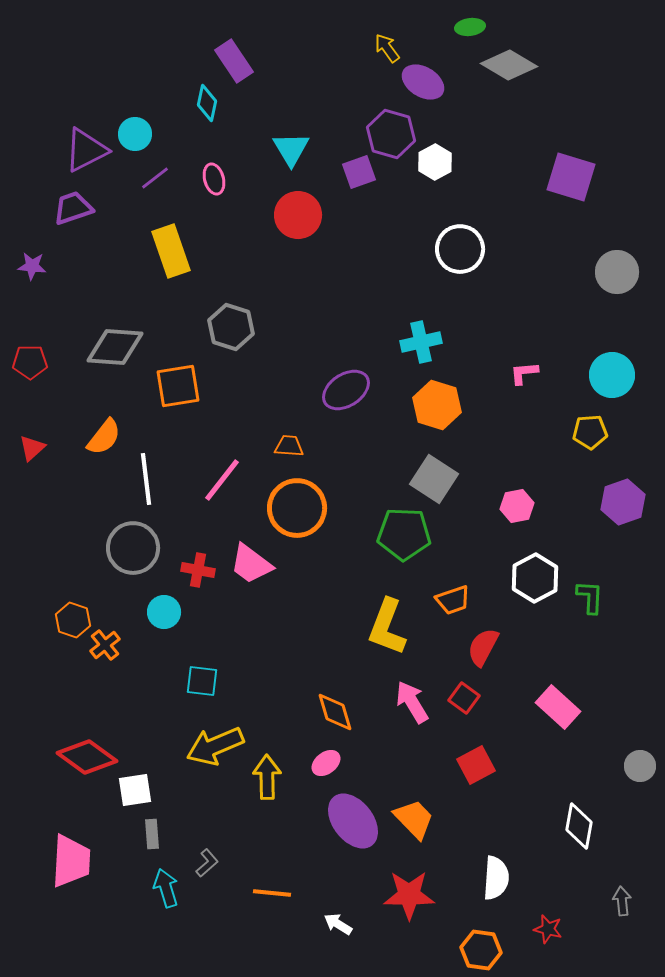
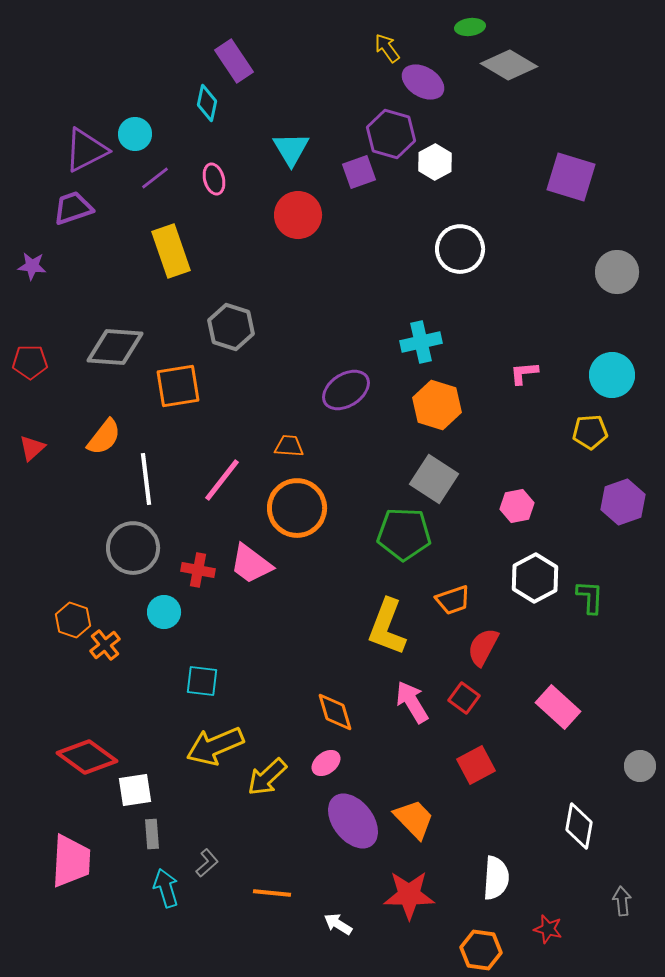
yellow arrow at (267, 777): rotated 132 degrees counterclockwise
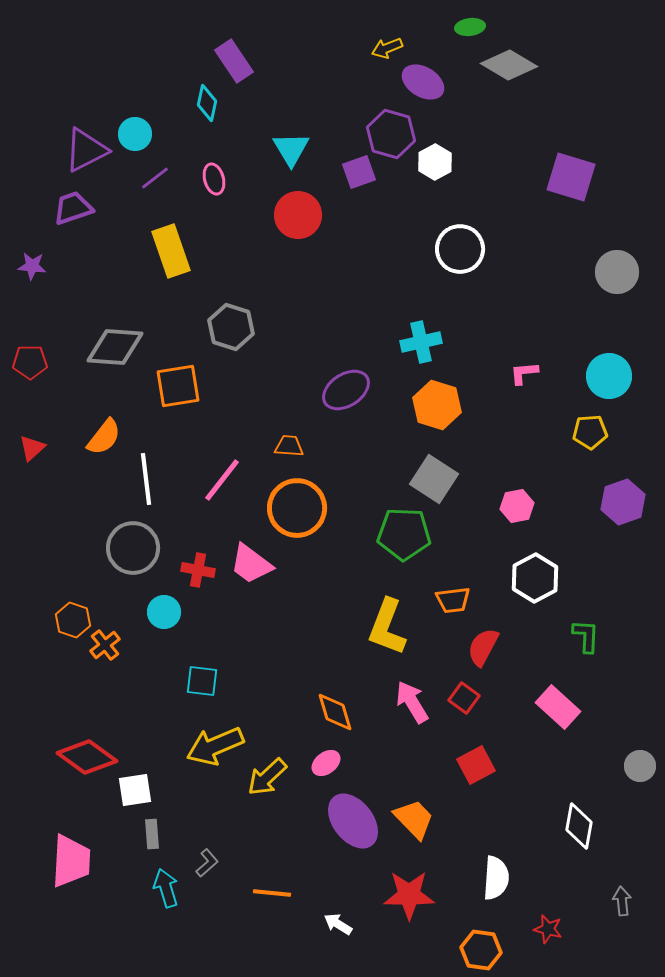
yellow arrow at (387, 48): rotated 76 degrees counterclockwise
cyan circle at (612, 375): moved 3 px left, 1 px down
green L-shape at (590, 597): moved 4 px left, 39 px down
orange trapezoid at (453, 600): rotated 12 degrees clockwise
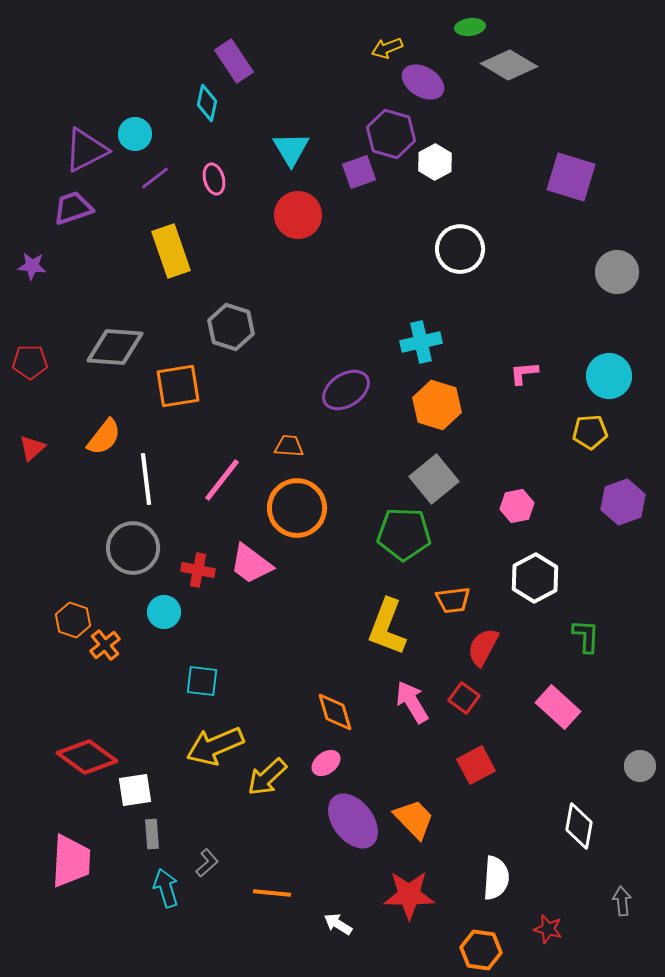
gray square at (434, 479): rotated 18 degrees clockwise
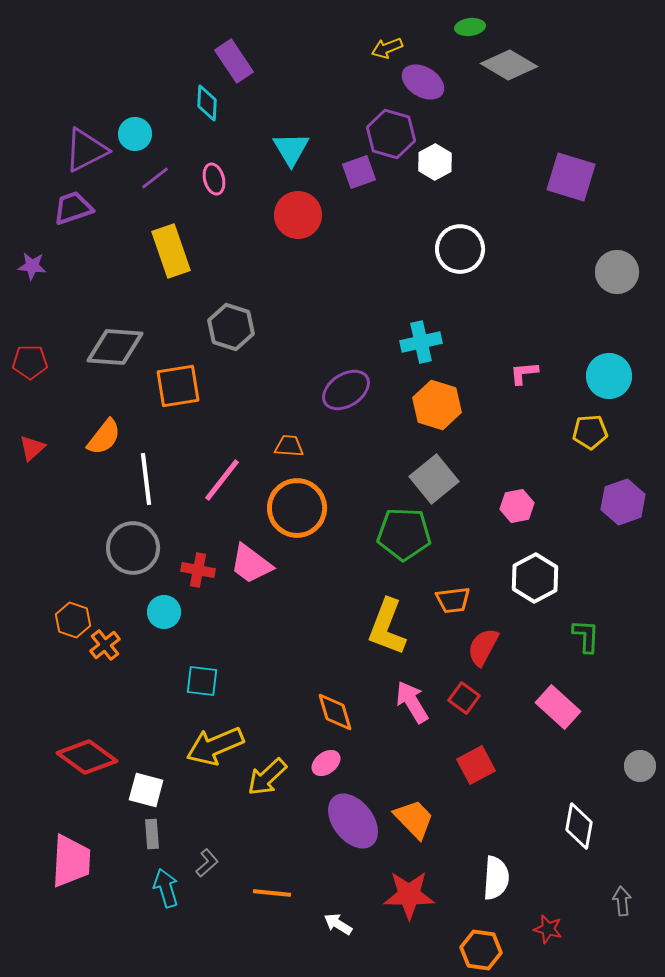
cyan diamond at (207, 103): rotated 9 degrees counterclockwise
white square at (135, 790): moved 11 px right; rotated 24 degrees clockwise
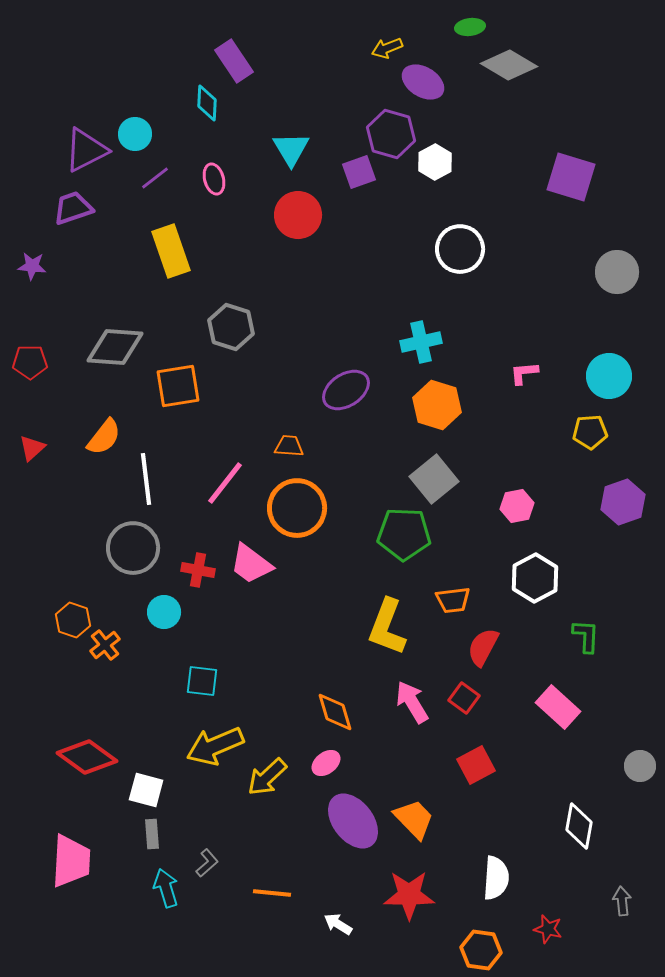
pink line at (222, 480): moved 3 px right, 3 px down
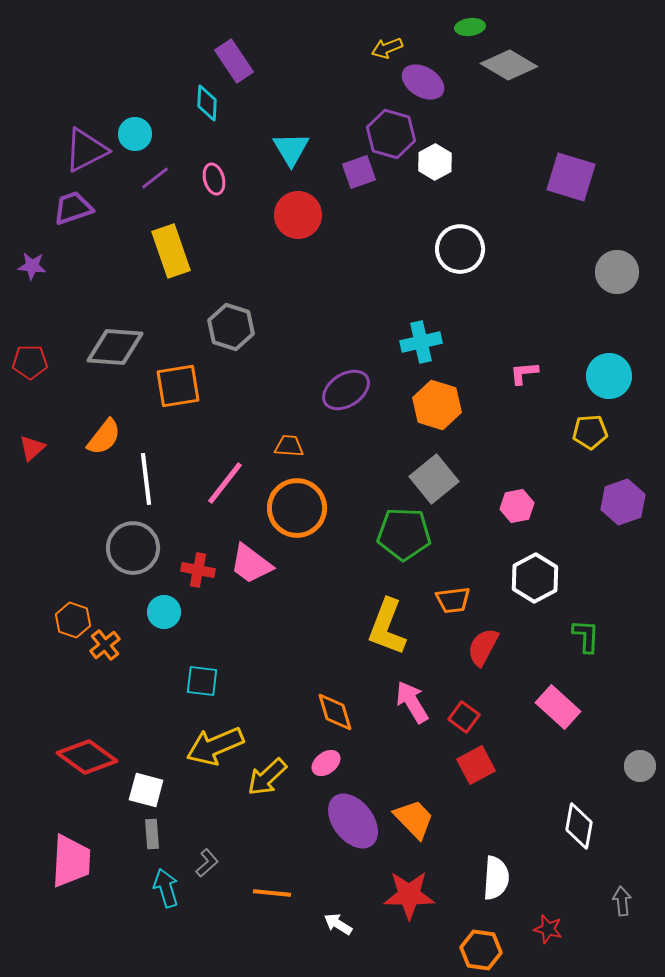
red square at (464, 698): moved 19 px down
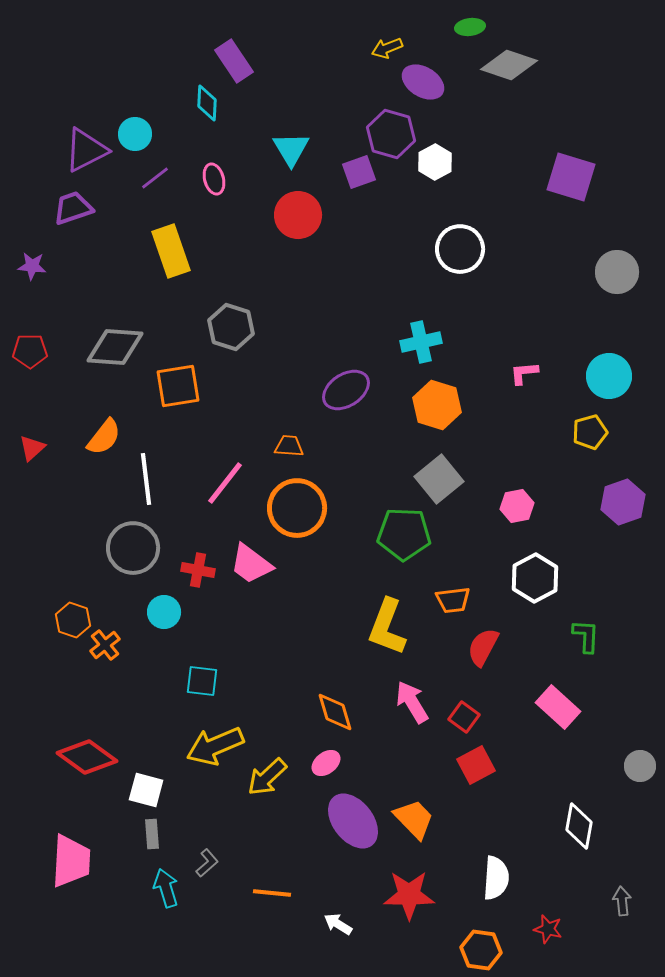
gray diamond at (509, 65): rotated 12 degrees counterclockwise
red pentagon at (30, 362): moved 11 px up
yellow pentagon at (590, 432): rotated 12 degrees counterclockwise
gray square at (434, 479): moved 5 px right
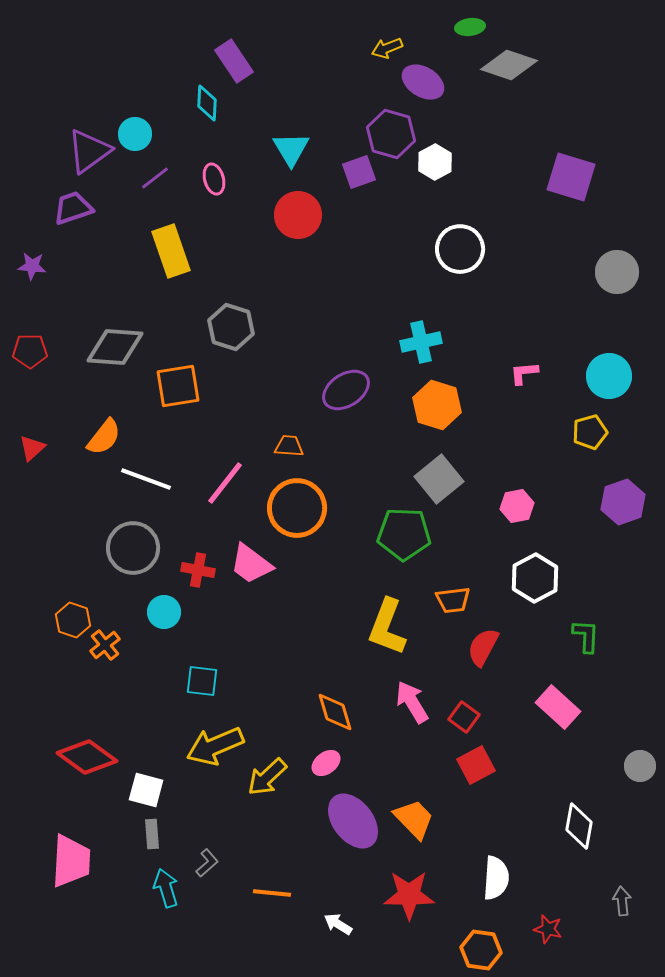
purple triangle at (86, 150): moved 3 px right, 1 px down; rotated 9 degrees counterclockwise
white line at (146, 479): rotated 63 degrees counterclockwise
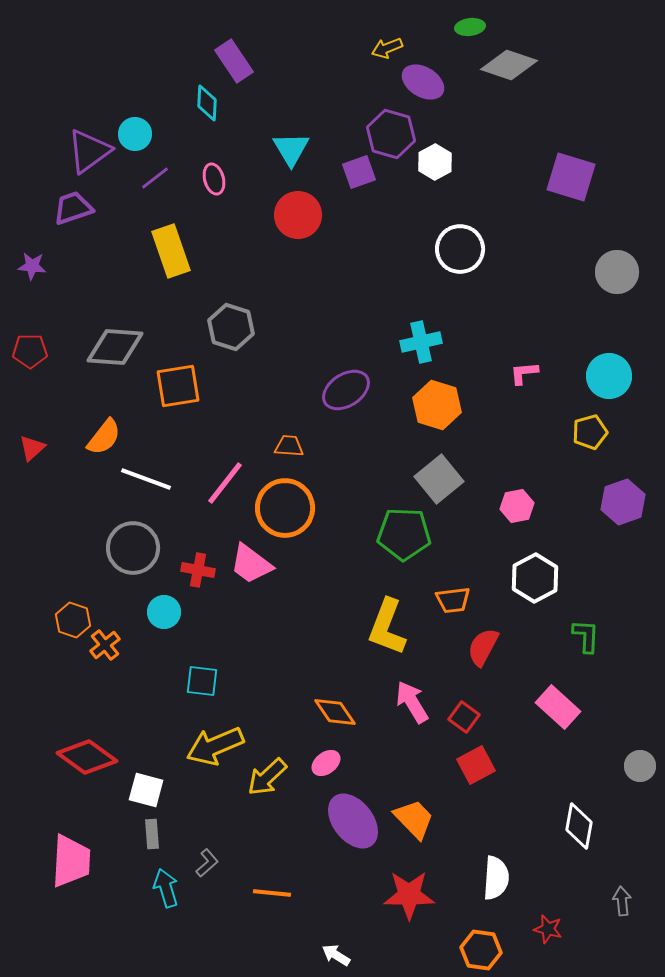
orange circle at (297, 508): moved 12 px left
orange diamond at (335, 712): rotated 18 degrees counterclockwise
white arrow at (338, 924): moved 2 px left, 31 px down
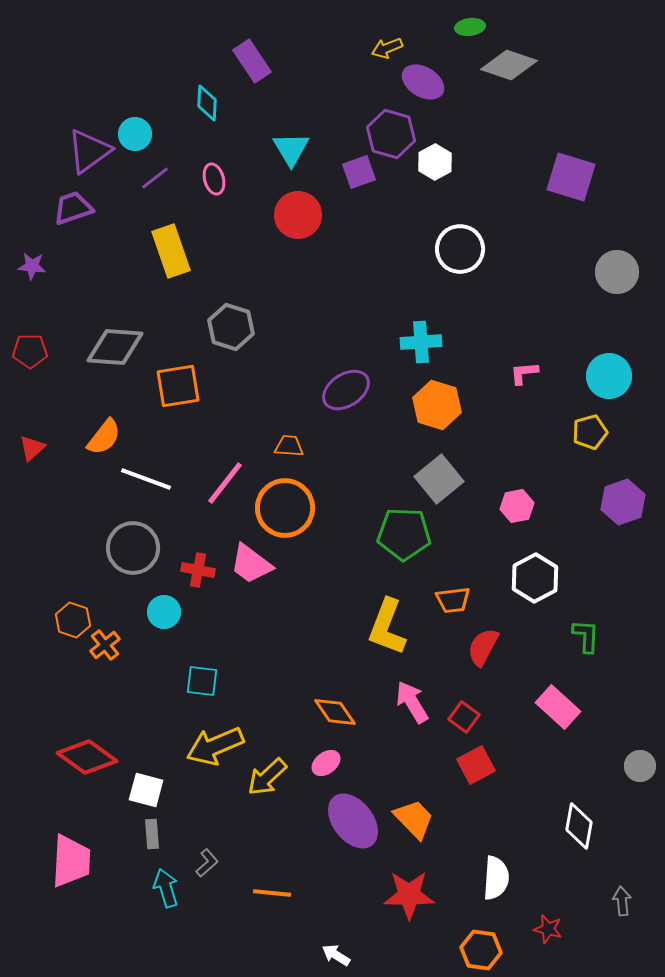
purple rectangle at (234, 61): moved 18 px right
cyan cross at (421, 342): rotated 9 degrees clockwise
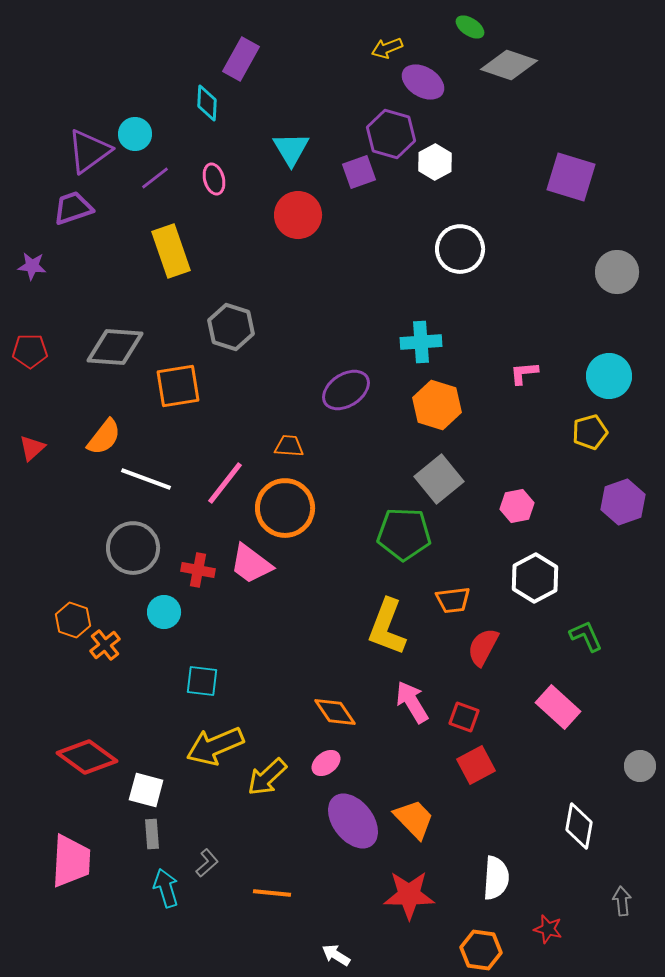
green ellipse at (470, 27): rotated 40 degrees clockwise
purple rectangle at (252, 61): moved 11 px left, 2 px up; rotated 63 degrees clockwise
green L-shape at (586, 636): rotated 27 degrees counterclockwise
red square at (464, 717): rotated 16 degrees counterclockwise
